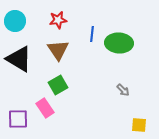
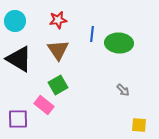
pink rectangle: moved 1 px left, 3 px up; rotated 18 degrees counterclockwise
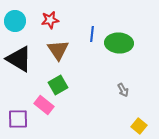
red star: moved 8 px left
gray arrow: rotated 16 degrees clockwise
yellow square: moved 1 px down; rotated 35 degrees clockwise
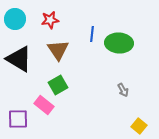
cyan circle: moved 2 px up
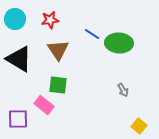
blue line: rotated 63 degrees counterclockwise
green square: rotated 36 degrees clockwise
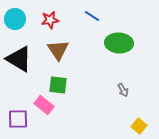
blue line: moved 18 px up
